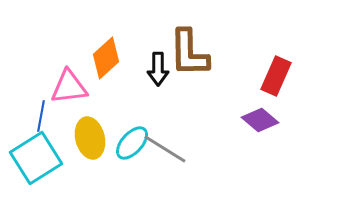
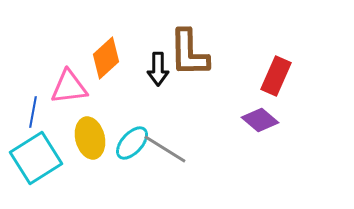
blue line: moved 8 px left, 4 px up
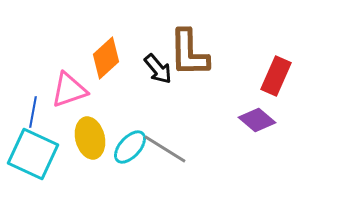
black arrow: rotated 40 degrees counterclockwise
pink triangle: moved 3 px down; rotated 12 degrees counterclockwise
purple diamond: moved 3 px left
cyan ellipse: moved 2 px left, 4 px down
cyan square: moved 3 px left, 4 px up; rotated 33 degrees counterclockwise
